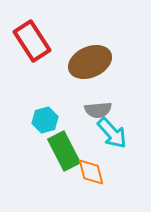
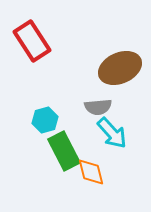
brown ellipse: moved 30 px right, 6 px down
gray semicircle: moved 3 px up
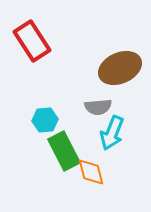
cyan hexagon: rotated 10 degrees clockwise
cyan arrow: rotated 64 degrees clockwise
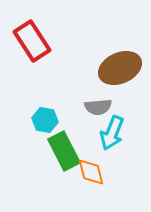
cyan hexagon: rotated 15 degrees clockwise
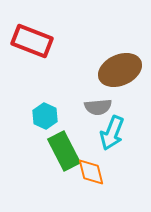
red rectangle: rotated 36 degrees counterclockwise
brown ellipse: moved 2 px down
cyan hexagon: moved 4 px up; rotated 15 degrees clockwise
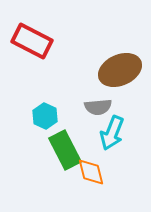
red rectangle: rotated 6 degrees clockwise
green rectangle: moved 1 px right, 1 px up
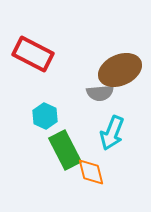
red rectangle: moved 1 px right, 13 px down
gray semicircle: moved 2 px right, 14 px up
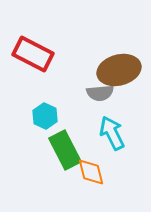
brown ellipse: moved 1 px left; rotated 9 degrees clockwise
cyan arrow: rotated 132 degrees clockwise
